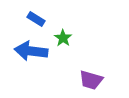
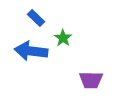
blue rectangle: moved 1 px up; rotated 12 degrees clockwise
purple trapezoid: rotated 15 degrees counterclockwise
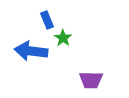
blue rectangle: moved 11 px right, 2 px down; rotated 24 degrees clockwise
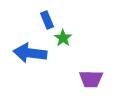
blue arrow: moved 1 px left, 2 px down
purple trapezoid: moved 1 px up
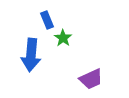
blue arrow: moved 1 px right, 2 px down; rotated 92 degrees counterclockwise
purple trapezoid: rotated 25 degrees counterclockwise
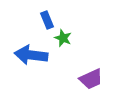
green star: rotated 12 degrees counterclockwise
blue arrow: rotated 92 degrees clockwise
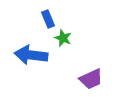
blue rectangle: moved 1 px right, 1 px up
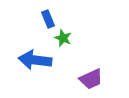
blue arrow: moved 4 px right, 5 px down
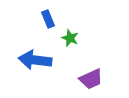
green star: moved 7 px right
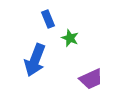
blue arrow: rotated 76 degrees counterclockwise
